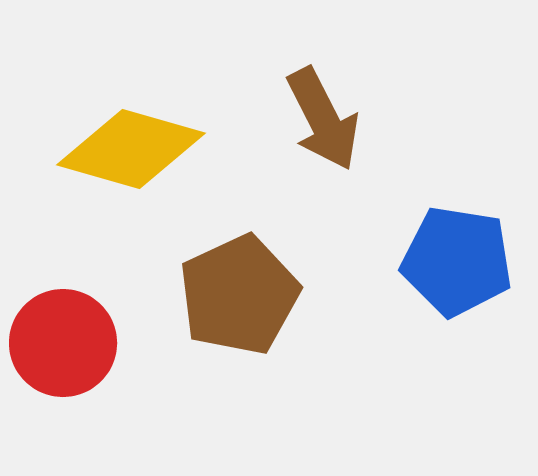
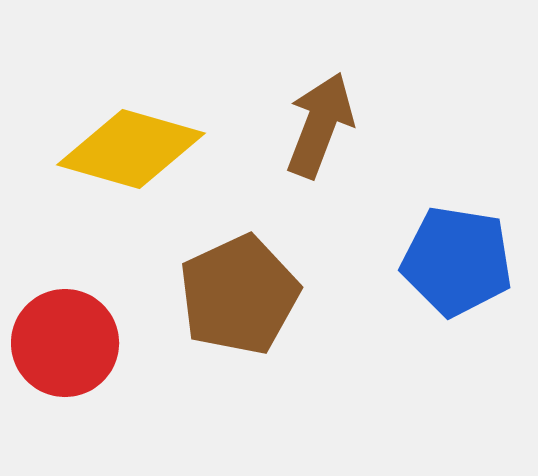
brown arrow: moved 3 px left, 6 px down; rotated 132 degrees counterclockwise
red circle: moved 2 px right
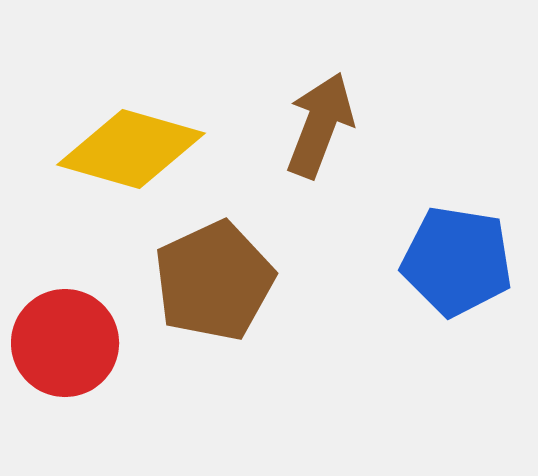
brown pentagon: moved 25 px left, 14 px up
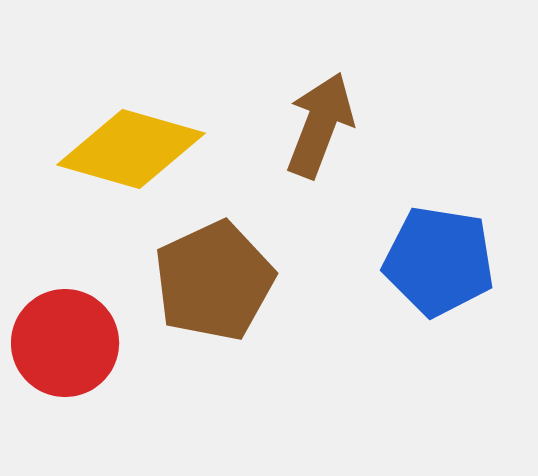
blue pentagon: moved 18 px left
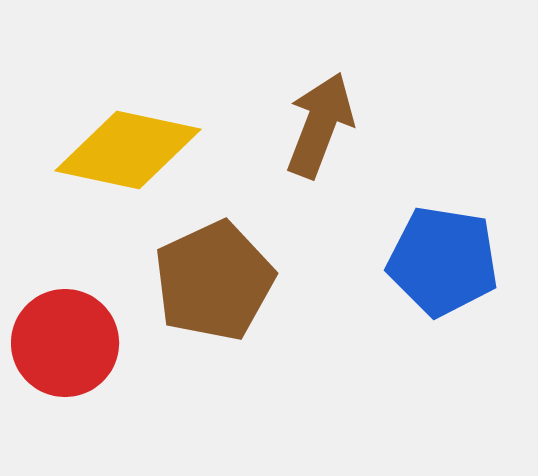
yellow diamond: moved 3 px left, 1 px down; rotated 4 degrees counterclockwise
blue pentagon: moved 4 px right
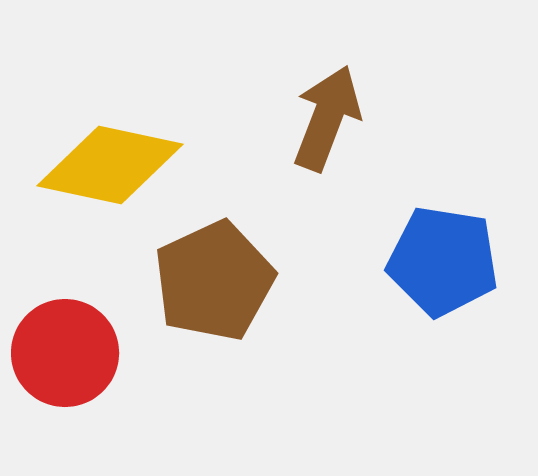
brown arrow: moved 7 px right, 7 px up
yellow diamond: moved 18 px left, 15 px down
red circle: moved 10 px down
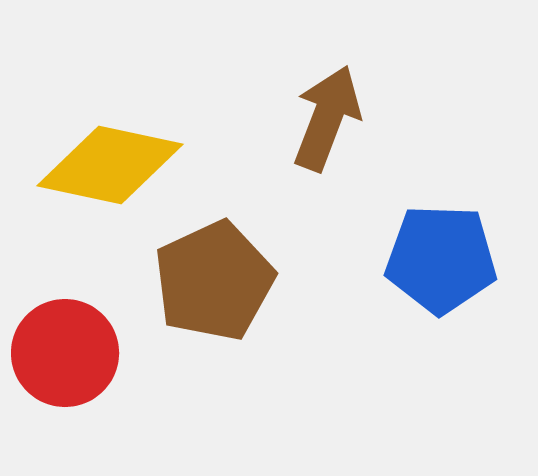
blue pentagon: moved 2 px left, 2 px up; rotated 7 degrees counterclockwise
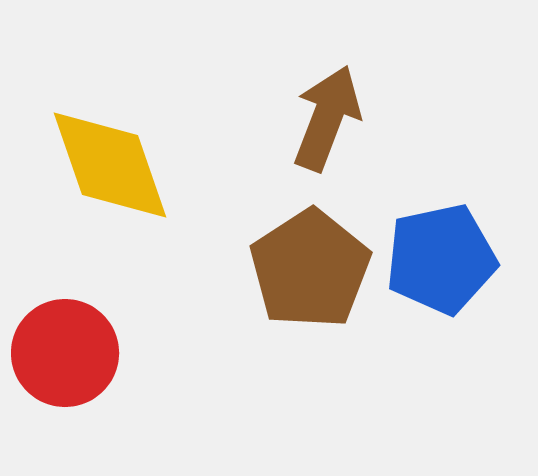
yellow diamond: rotated 59 degrees clockwise
blue pentagon: rotated 14 degrees counterclockwise
brown pentagon: moved 96 px right, 12 px up; rotated 8 degrees counterclockwise
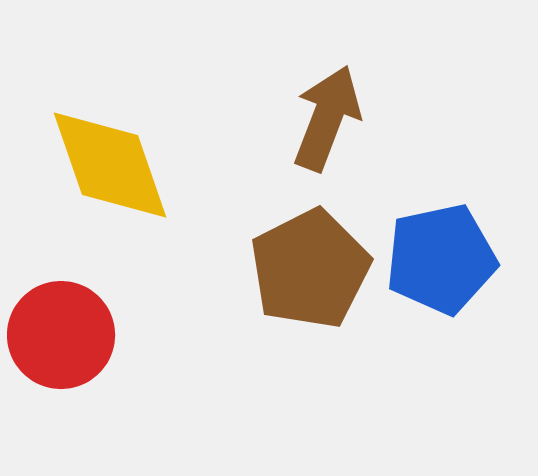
brown pentagon: rotated 6 degrees clockwise
red circle: moved 4 px left, 18 px up
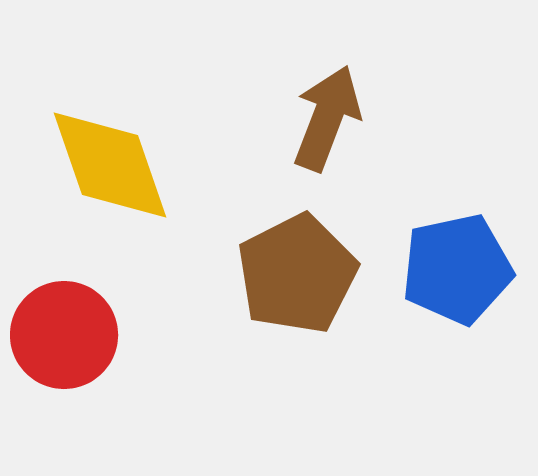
blue pentagon: moved 16 px right, 10 px down
brown pentagon: moved 13 px left, 5 px down
red circle: moved 3 px right
